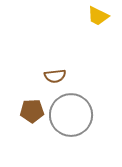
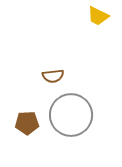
brown semicircle: moved 2 px left
brown pentagon: moved 5 px left, 12 px down
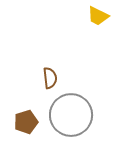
brown semicircle: moved 3 px left, 2 px down; rotated 90 degrees counterclockwise
brown pentagon: moved 1 px left, 1 px up; rotated 15 degrees counterclockwise
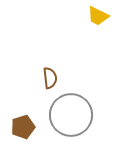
brown pentagon: moved 3 px left, 5 px down
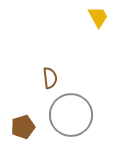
yellow trapezoid: moved 1 px down; rotated 145 degrees counterclockwise
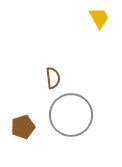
yellow trapezoid: moved 1 px right, 1 px down
brown semicircle: moved 3 px right
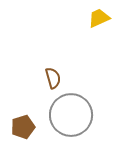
yellow trapezoid: rotated 85 degrees counterclockwise
brown semicircle: rotated 10 degrees counterclockwise
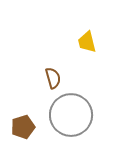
yellow trapezoid: moved 12 px left, 24 px down; rotated 80 degrees counterclockwise
